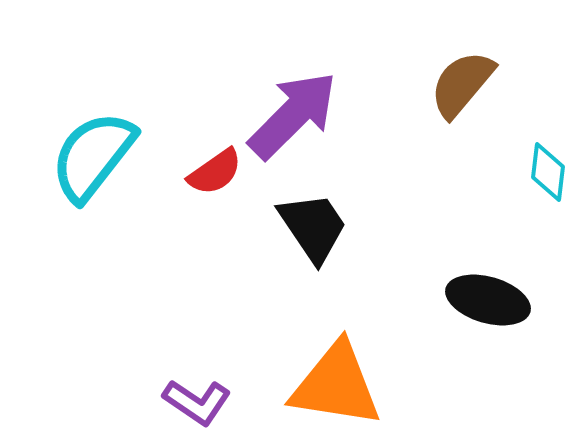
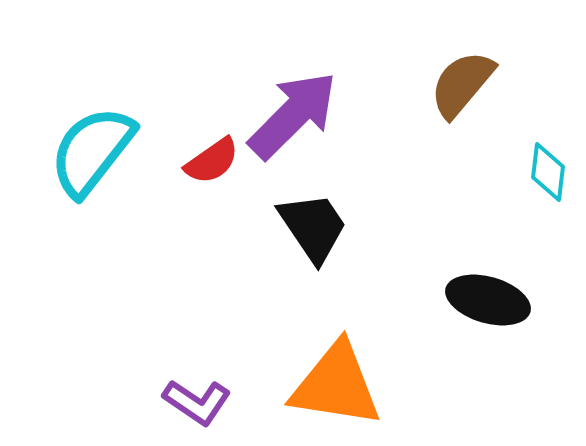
cyan semicircle: moved 1 px left, 5 px up
red semicircle: moved 3 px left, 11 px up
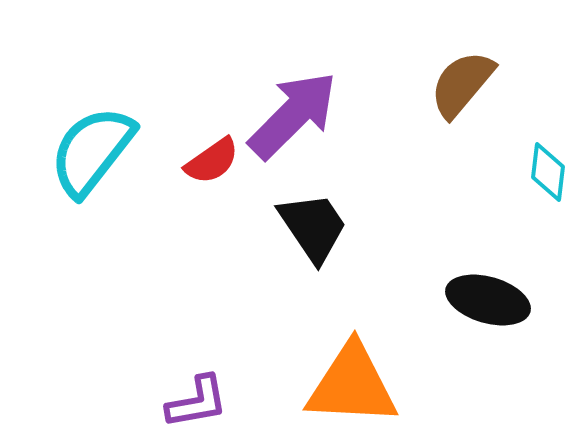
orange triangle: moved 16 px right; rotated 6 degrees counterclockwise
purple L-shape: rotated 44 degrees counterclockwise
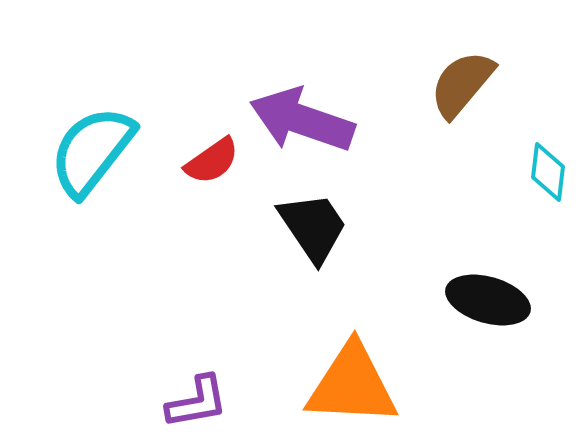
purple arrow: moved 9 px right, 5 px down; rotated 116 degrees counterclockwise
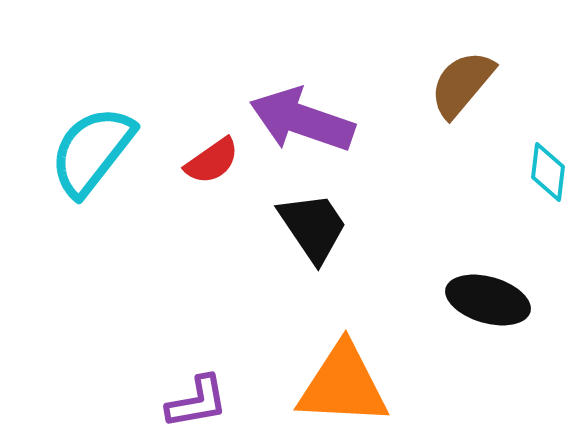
orange triangle: moved 9 px left
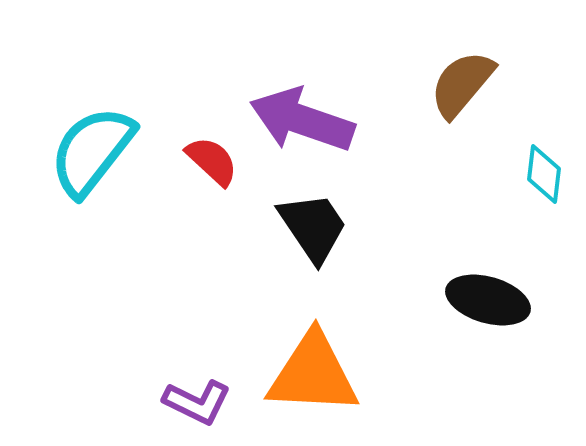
red semicircle: rotated 102 degrees counterclockwise
cyan diamond: moved 4 px left, 2 px down
orange triangle: moved 30 px left, 11 px up
purple L-shape: rotated 36 degrees clockwise
